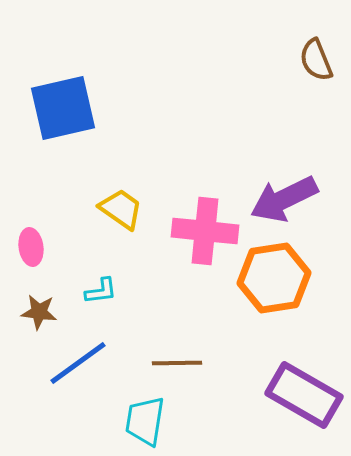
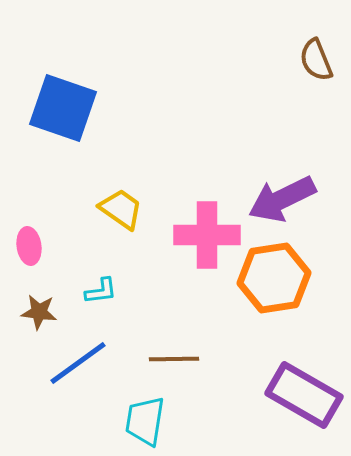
blue square: rotated 32 degrees clockwise
purple arrow: moved 2 px left
pink cross: moved 2 px right, 4 px down; rotated 6 degrees counterclockwise
pink ellipse: moved 2 px left, 1 px up
brown line: moved 3 px left, 4 px up
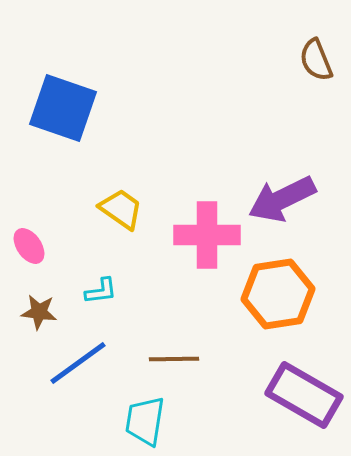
pink ellipse: rotated 27 degrees counterclockwise
orange hexagon: moved 4 px right, 16 px down
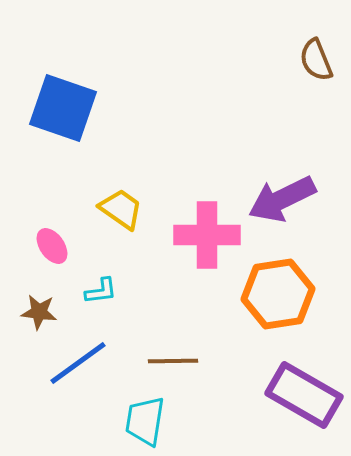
pink ellipse: moved 23 px right
brown line: moved 1 px left, 2 px down
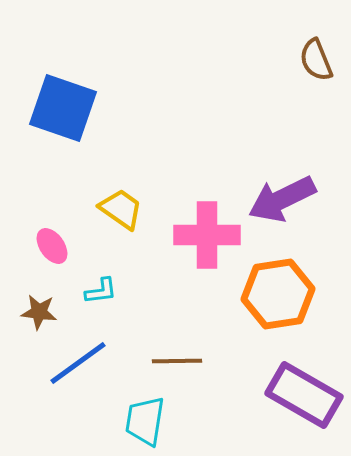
brown line: moved 4 px right
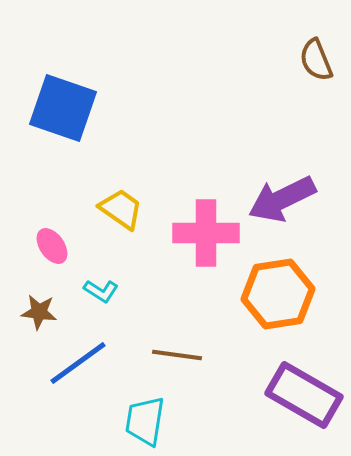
pink cross: moved 1 px left, 2 px up
cyan L-shape: rotated 40 degrees clockwise
brown line: moved 6 px up; rotated 9 degrees clockwise
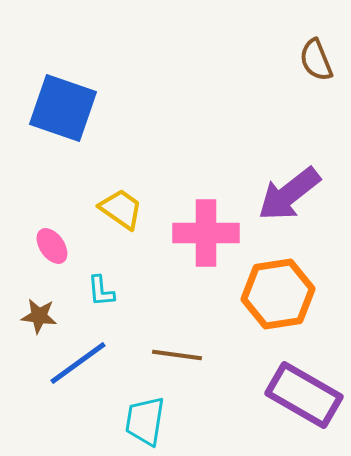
purple arrow: moved 7 px right, 5 px up; rotated 12 degrees counterclockwise
cyan L-shape: rotated 52 degrees clockwise
brown star: moved 4 px down
